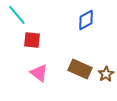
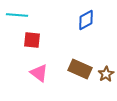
cyan line: rotated 45 degrees counterclockwise
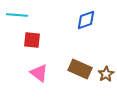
blue diamond: rotated 10 degrees clockwise
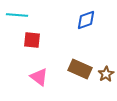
pink triangle: moved 4 px down
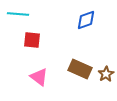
cyan line: moved 1 px right, 1 px up
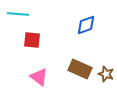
blue diamond: moved 5 px down
brown star: rotated 21 degrees counterclockwise
